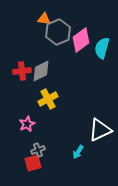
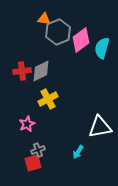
white triangle: moved 3 px up; rotated 15 degrees clockwise
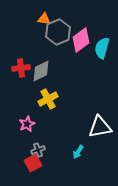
red cross: moved 1 px left, 3 px up
red square: rotated 12 degrees counterclockwise
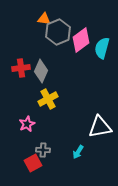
gray diamond: rotated 40 degrees counterclockwise
gray cross: moved 5 px right; rotated 24 degrees clockwise
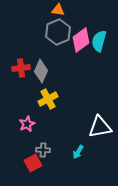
orange triangle: moved 14 px right, 9 px up
cyan semicircle: moved 3 px left, 7 px up
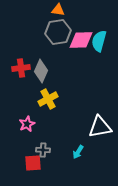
gray hexagon: rotated 15 degrees clockwise
pink diamond: rotated 35 degrees clockwise
red square: rotated 24 degrees clockwise
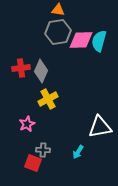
red square: rotated 24 degrees clockwise
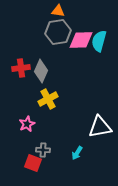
orange triangle: moved 1 px down
cyan arrow: moved 1 px left, 1 px down
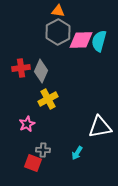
gray hexagon: rotated 20 degrees counterclockwise
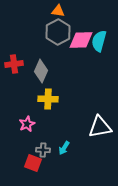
red cross: moved 7 px left, 4 px up
yellow cross: rotated 30 degrees clockwise
cyan arrow: moved 13 px left, 5 px up
